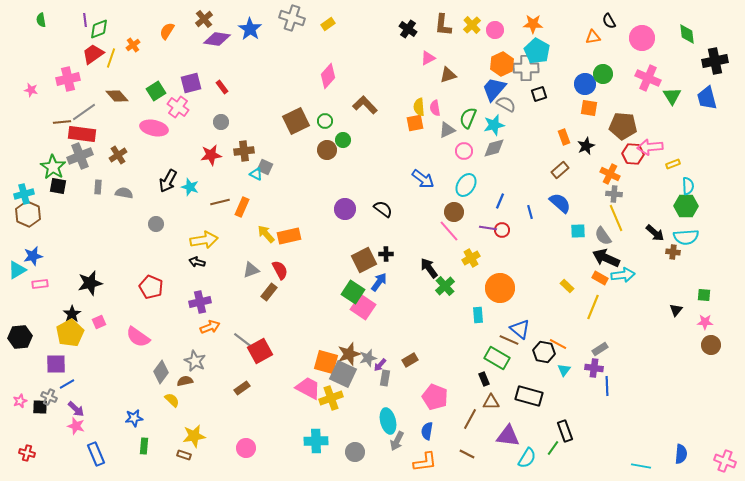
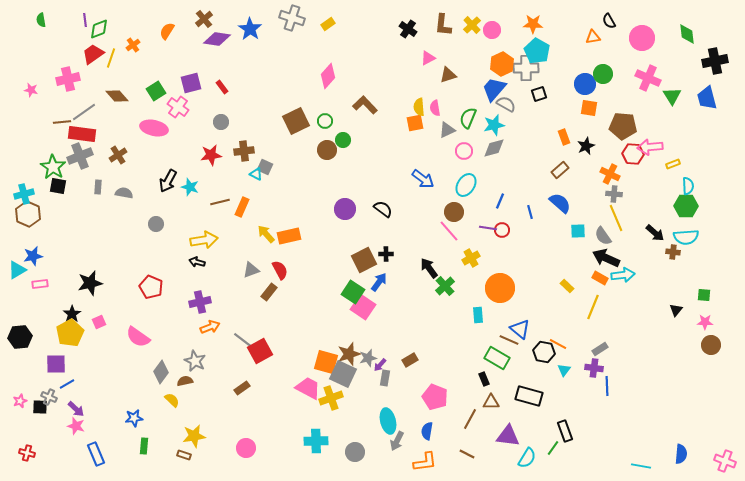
pink circle at (495, 30): moved 3 px left
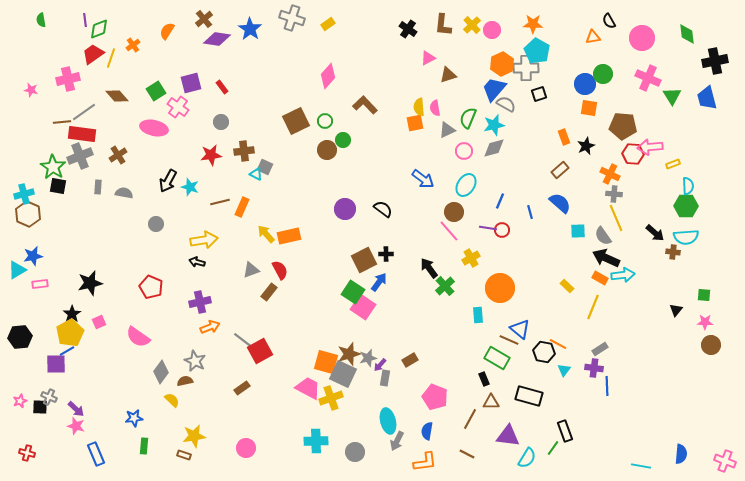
blue line at (67, 384): moved 33 px up
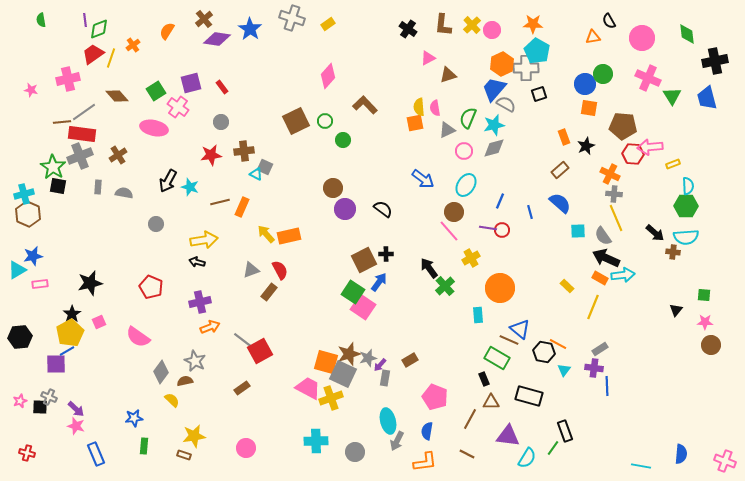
brown circle at (327, 150): moved 6 px right, 38 px down
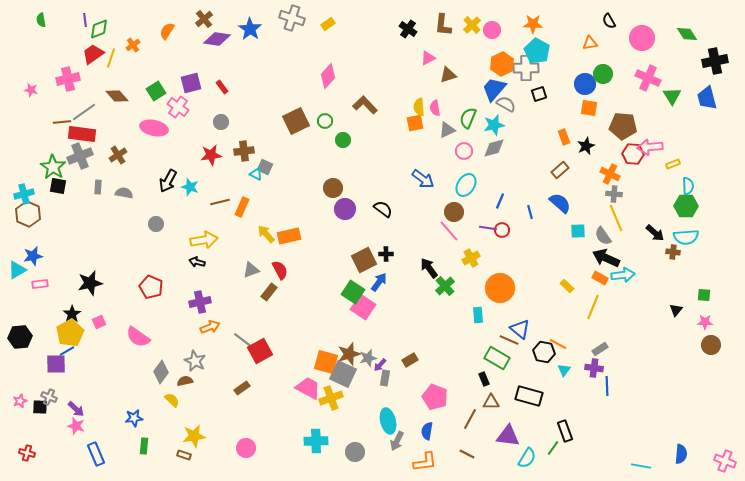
green diamond at (687, 34): rotated 25 degrees counterclockwise
orange triangle at (593, 37): moved 3 px left, 6 px down
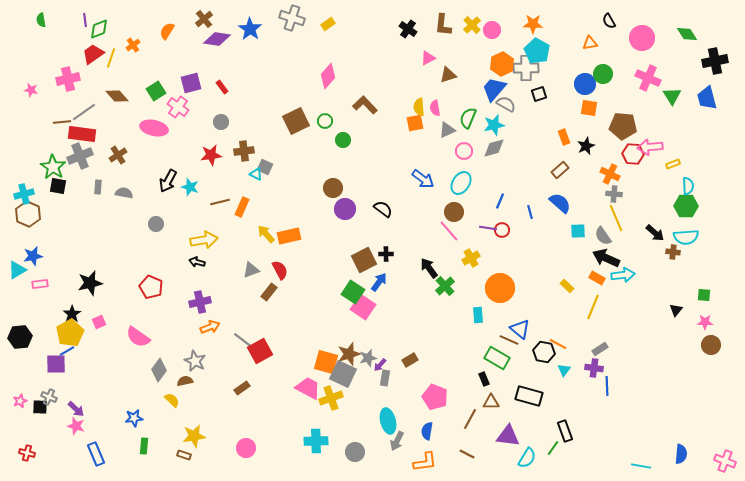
cyan ellipse at (466, 185): moved 5 px left, 2 px up
orange rectangle at (600, 278): moved 3 px left
gray diamond at (161, 372): moved 2 px left, 2 px up
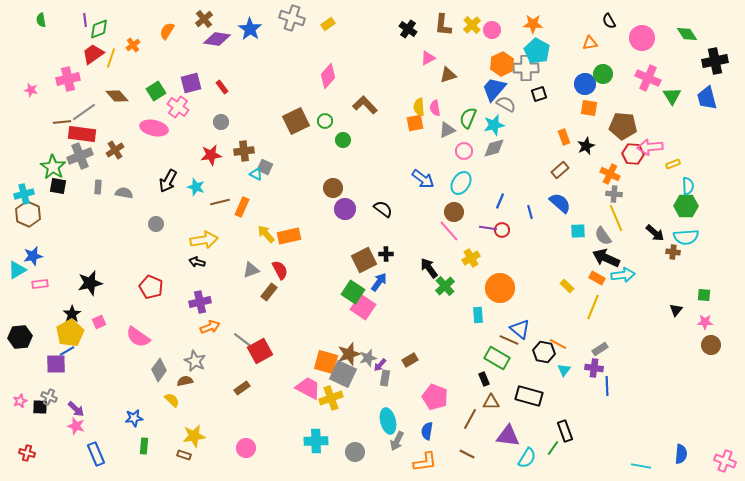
brown cross at (118, 155): moved 3 px left, 5 px up
cyan star at (190, 187): moved 6 px right
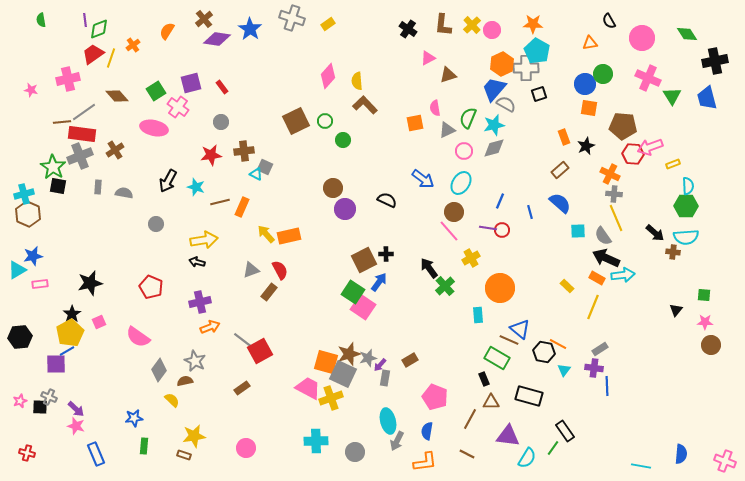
yellow semicircle at (419, 107): moved 62 px left, 26 px up
pink arrow at (650, 147): rotated 15 degrees counterclockwise
black semicircle at (383, 209): moved 4 px right, 9 px up; rotated 12 degrees counterclockwise
black rectangle at (565, 431): rotated 15 degrees counterclockwise
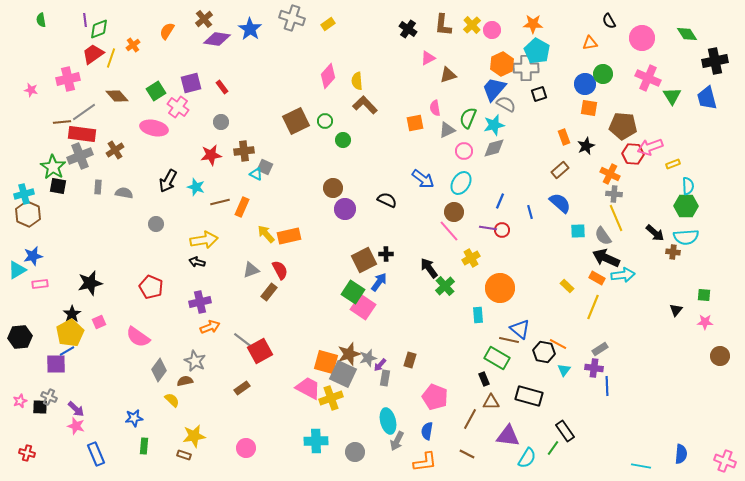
brown line at (509, 340): rotated 12 degrees counterclockwise
brown circle at (711, 345): moved 9 px right, 11 px down
brown rectangle at (410, 360): rotated 42 degrees counterclockwise
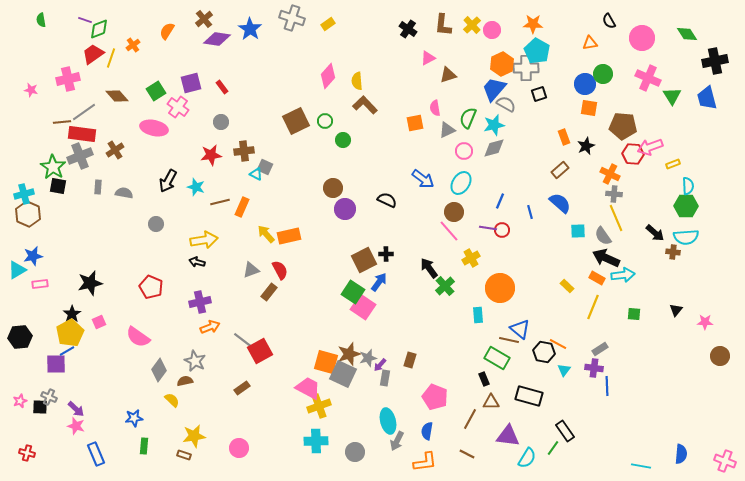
purple line at (85, 20): rotated 64 degrees counterclockwise
green square at (704, 295): moved 70 px left, 19 px down
yellow cross at (331, 398): moved 12 px left, 8 px down
pink circle at (246, 448): moved 7 px left
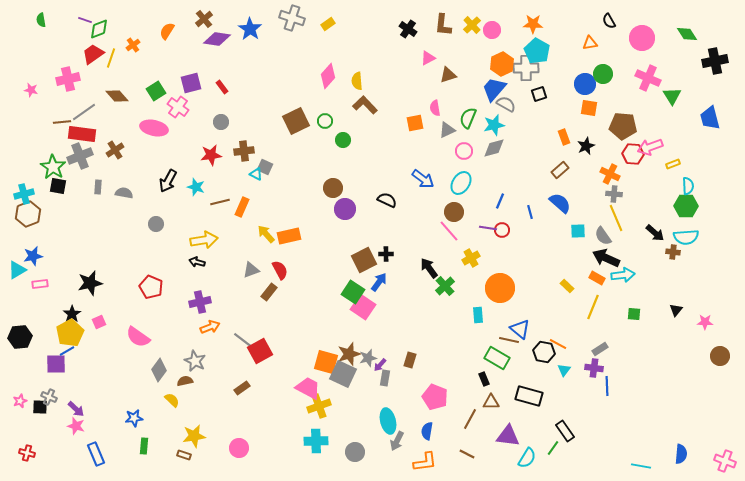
blue trapezoid at (707, 98): moved 3 px right, 20 px down
brown hexagon at (28, 214): rotated 15 degrees clockwise
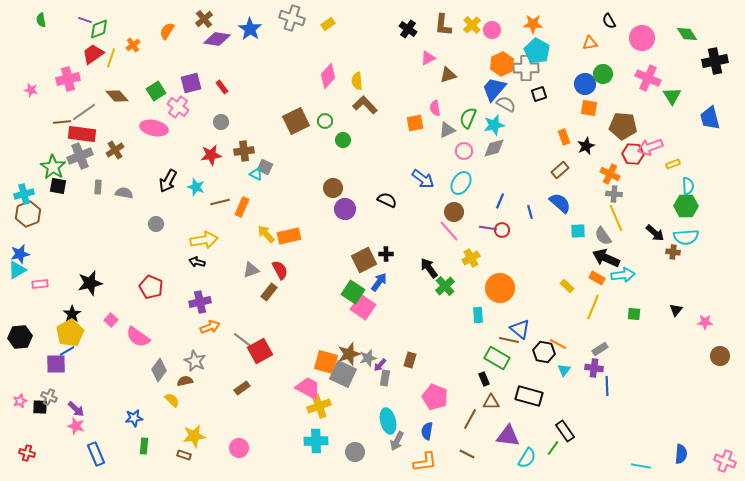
blue star at (33, 256): moved 13 px left, 2 px up
pink square at (99, 322): moved 12 px right, 2 px up; rotated 24 degrees counterclockwise
